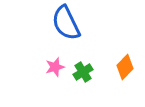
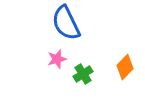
pink star: moved 2 px right, 8 px up
green cross: moved 2 px down
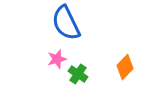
green cross: moved 5 px left; rotated 24 degrees counterclockwise
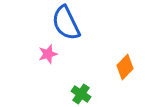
pink star: moved 9 px left, 5 px up
green cross: moved 3 px right, 20 px down
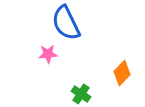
pink star: rotated 12 degrees clockwise
orange diamond: moved 3 px left, 6 px down
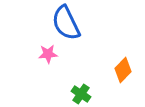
orange diamond: moved 1 px right, 3 px up
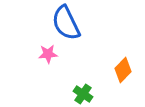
green cross: moved 2 px right
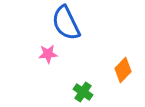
green cross: moved 2 px up
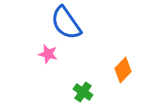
blue semicircle: rotated 9 degrees counterclockwise
pink star: rotated 18 degrees clockwise
